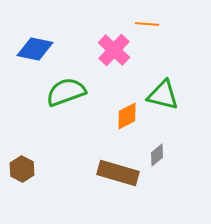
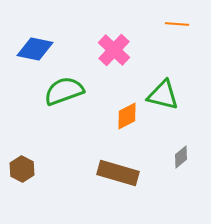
orange line: moved 30 px right
green semicircle: moved 2 px left, 1 px up
gray diamond: moved 24 px right, 2 px down
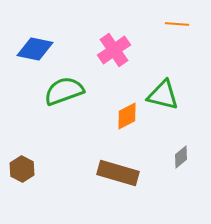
pink cross: rotated 12 degrees clockwise
